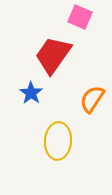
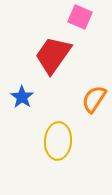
blue star: moved 9 px left, 4 px down
orange semicircle: moved 2 px right
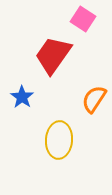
pink square: moved 3 px right, 2 px down; rotated 10 degrees clockwise
yellow ellipse: moved 1 px right, 1 px up
